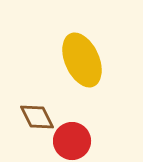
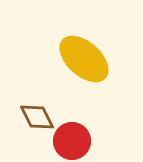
yellow ellipse: moved 2 px right, 1 px up; rotated 24 degrees counterclockwise
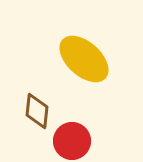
brown diamond: moved 6 px up; rotated 33 degrees clockwise
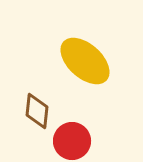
yellow ellipse: moved 1 px right, 2 px down
